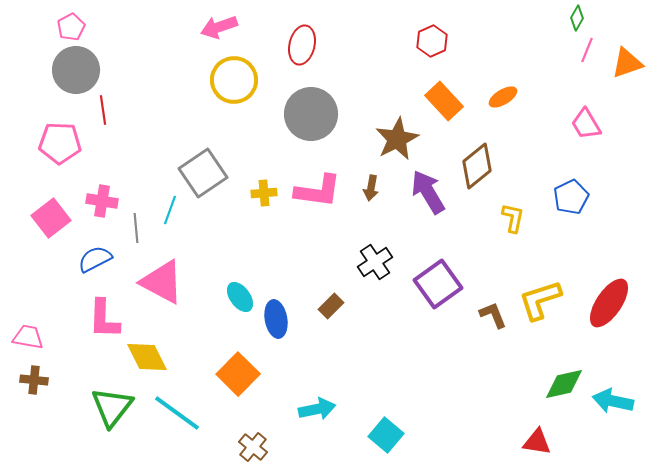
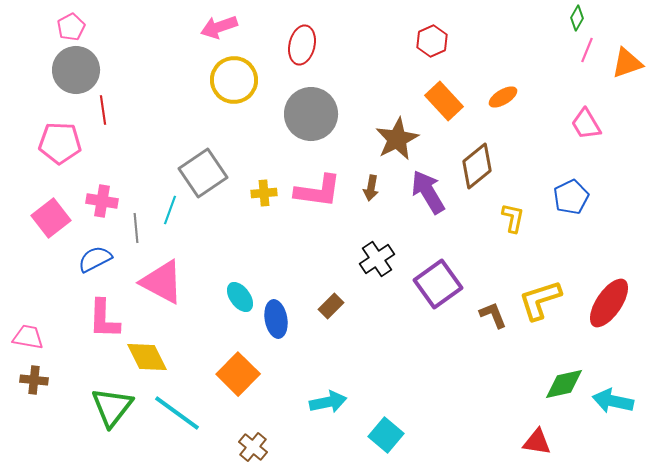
black cross at (375, 262): moved 2 px right, 3 px up
cyan arrow at (317, 409): moved 11 px right, 7 px up
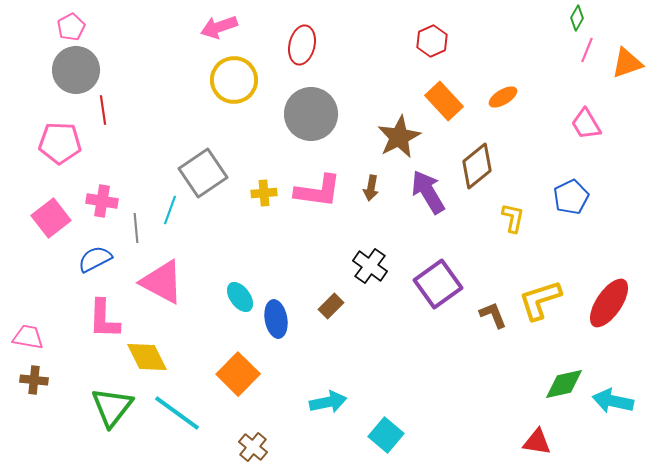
brown star at (397, 139): moved 2 px right, 2 px up
black cross at (377, 259): moved 7 px left, 7 px down; rotated 20 degrees counterclockwise
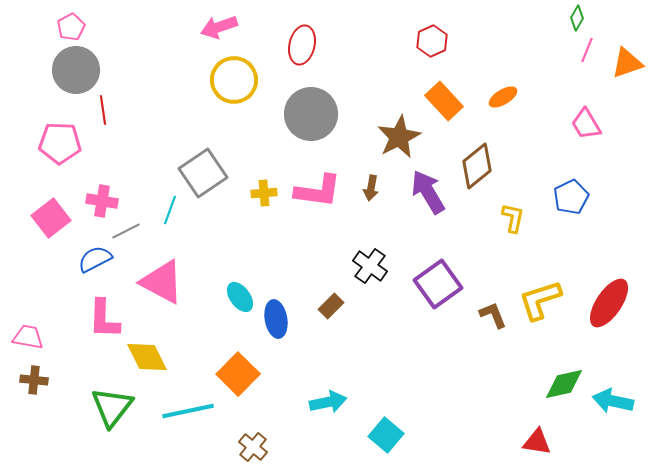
gray line at (136, 228): moved 10 px left, 3 px down; rotated 68 degrees clockwise
cyan line at (177, 413): moved 11 px right, 2 px up; rotated 48 degrees counterclockwise
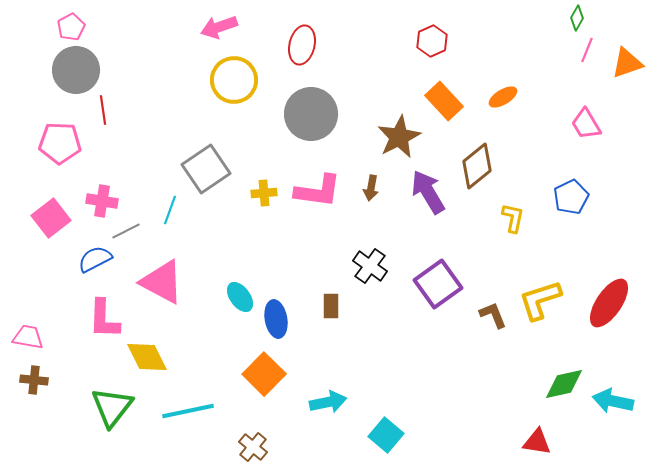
gray square at (203, 173): moved 3 px right, 4 px up
brown rectangle at (331, 306): rotated 45 degrees counterclockwise
orange square at (238, 374): moved 26 px right
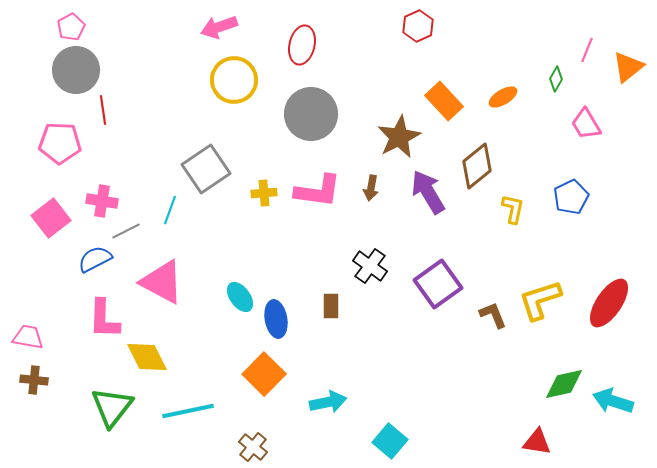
green diamond at (577, 18): moved 21 px left, 61 px down
red hexagon at (432, 41): moved 14 px left, 15 px up
orange triangle at (627, 63): moved 1 px right, 4 px down; rotated 20 degrees counterclockwise
yellow L-shape at (513, 218): moved 9 px up
cyan arrow at (613, 401): rotated 6 degrees clockwise
cyan square at (386, 435): moved 4 px right, 6 px down
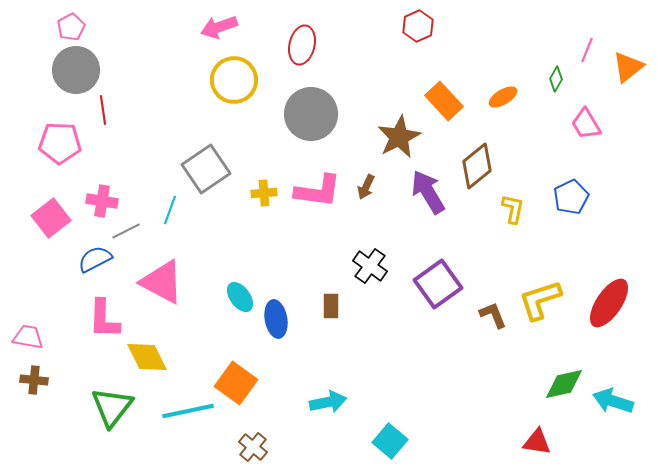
brown arrow at (371, 188): moved 5 px left, 1 px up; rotated 15 degrees clockwise
orange square at (264, 374): moved 28 px left, 9 px down; rotated 9 degrees counterclockwise
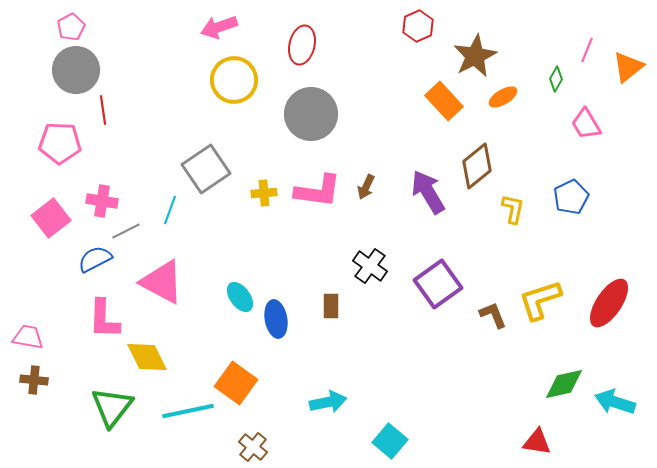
brown star at (399, 137): moved 76 px right, 81 px up
cyan arrow at (613, 401): moved 2 px right, 1 px down
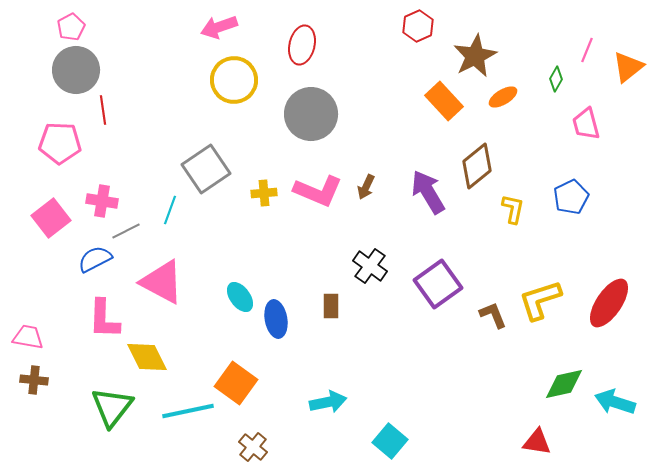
pink trapezoid at (586, 124): rotated 16 degrees clockwise
pink L-shape at (318, 191): rotated 15 degrees clockwise
